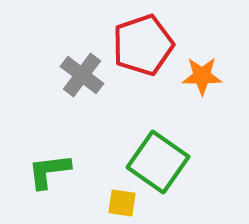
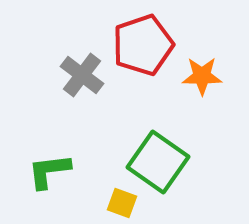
yellow square: rotated 12 degrees clockwise
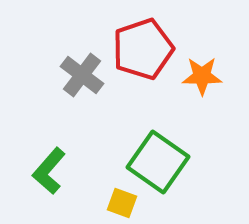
red pentagon: moved 4 px down
green L-shape: rotated 42 degrees counterclockwise
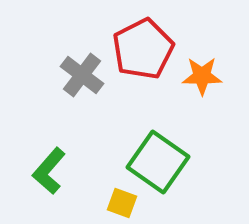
red pentagon: rotated 8 degrees counterclockwise
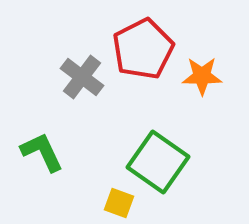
gray cross: moved 2 px down
green L-shape: moved 7 px left, 19 px up; rotated 114 degrees clockwise
yellow square: moved 3 px left
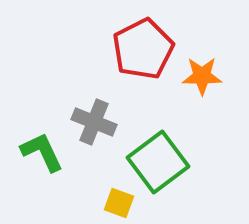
gray cross: moved 12 px right, 45 px down; rotated 15 degrees counterclockwise
green square: rotated 18 degrees clockwise
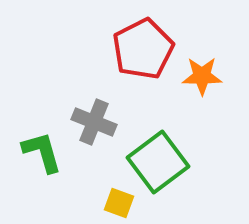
green L-shape: rotated 9 degrees clockwise
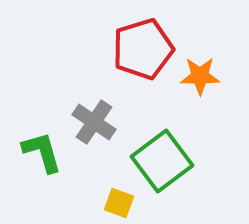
red pentagon: rotated 10 degrees clockwise
orange star: moved 2 px left
gray cross: rotated 12 degrees clockwise
green square: moved 4 px right, 1 px up
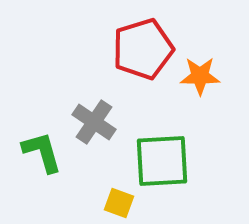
green square: rotated 34 degrees clockwise
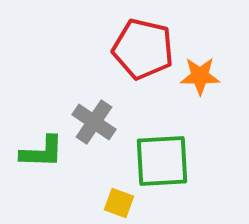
red pentagon: rotated 30 degrees clockwise
green L-shape: rotated 108 degrees clockwise
